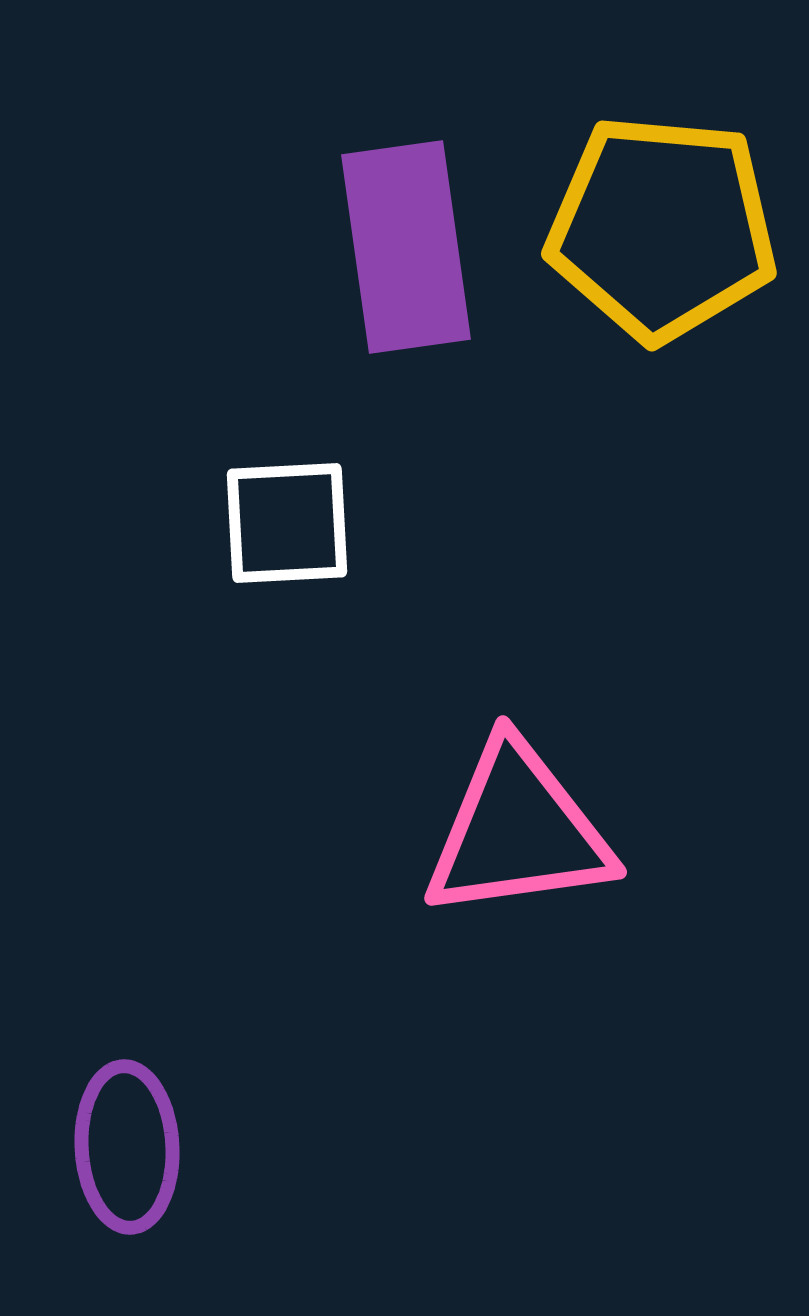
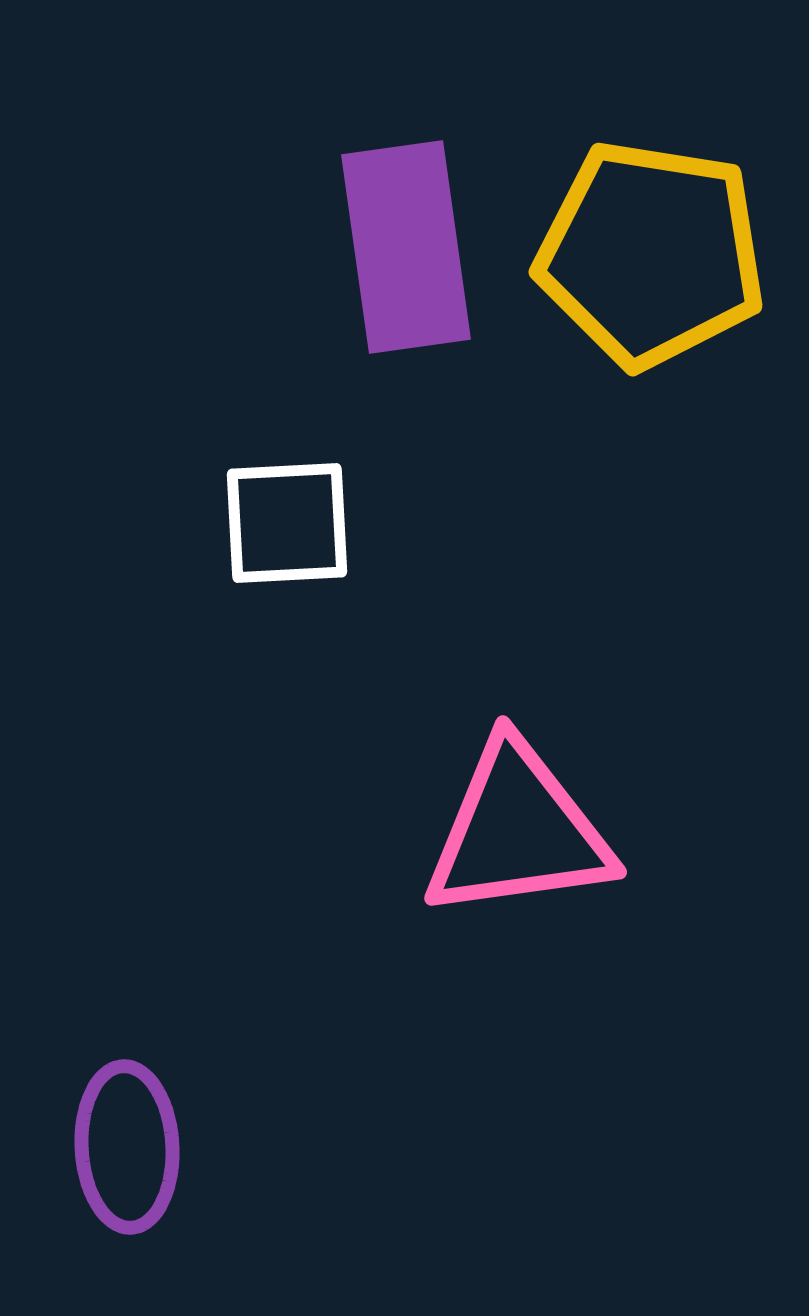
yellow pentagon: moved 11 px left, 26 px down; rotated 4 degrees clockwise
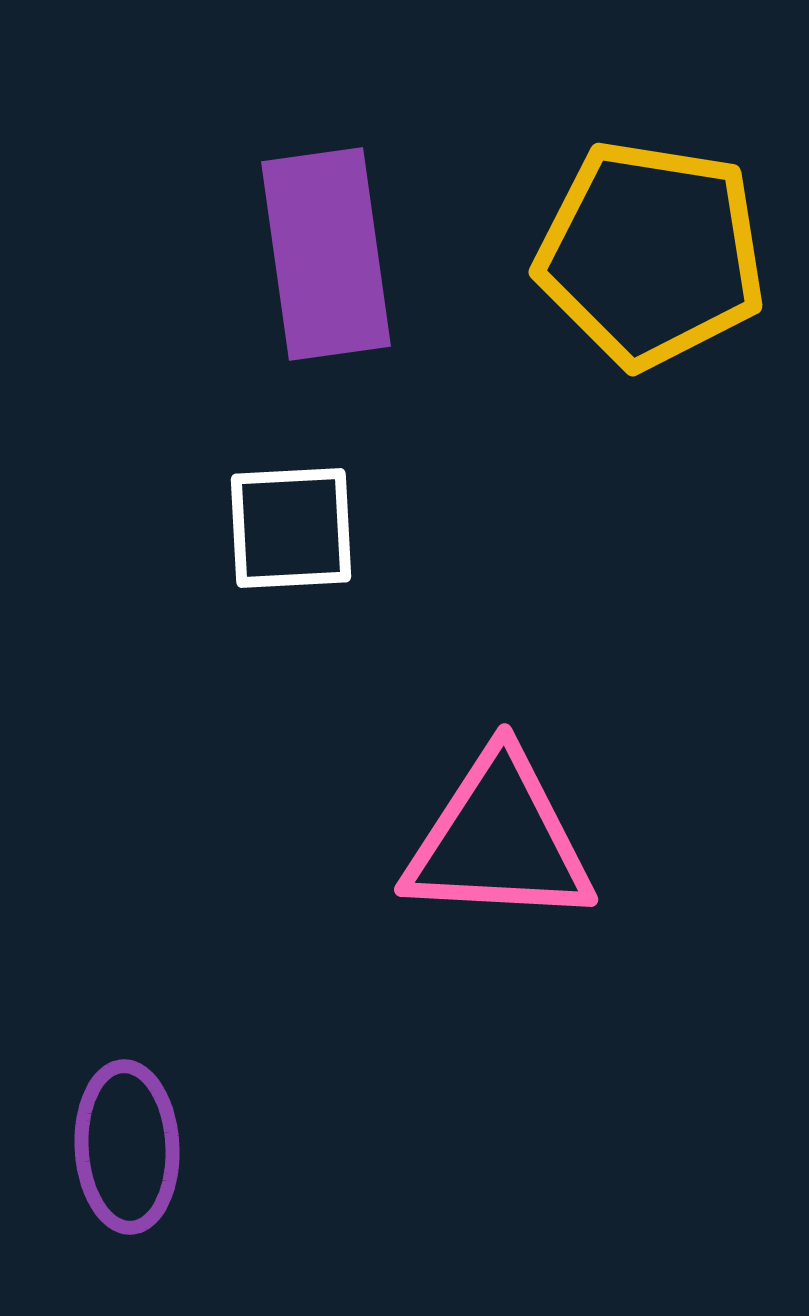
purple rectangle: moved 80 px left, 7 px down
white square: moved 4 px right, 5 px down
pink triangle: moved 19 px left, 9 px down; rotated 11 degrees clockwise
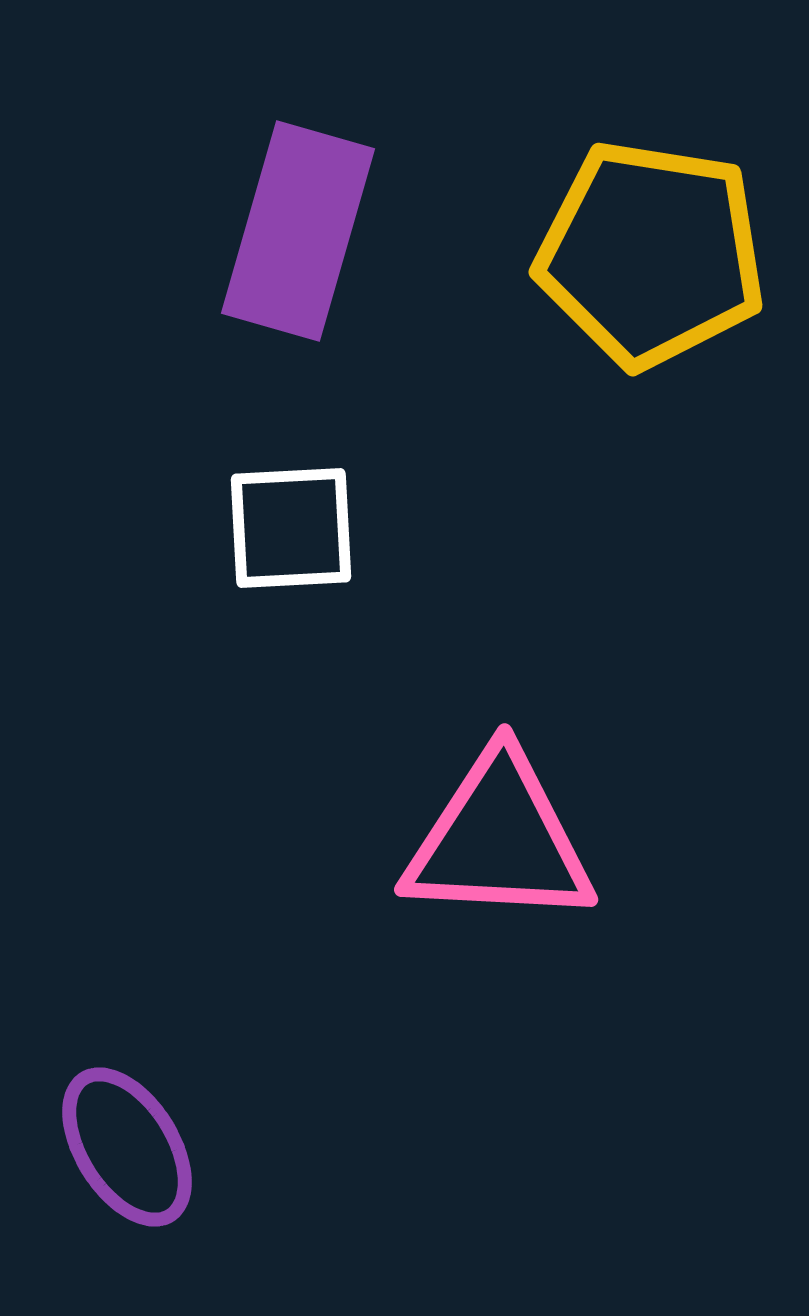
purple rectangle: moved 28 px left, 23 px up; rotated 24 degrees clockwise
purple ellipse: rotated 29 degrees counterclockwise
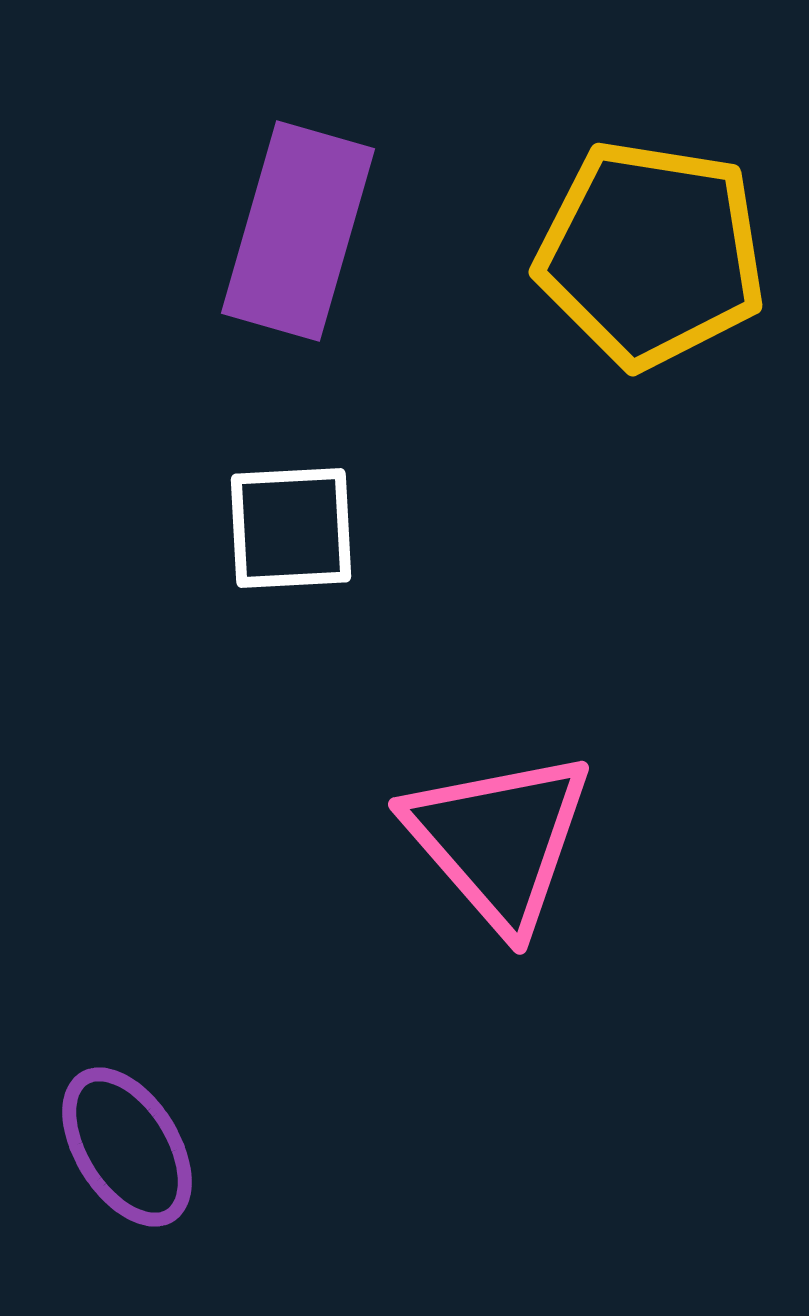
pink triangle: rotated 46 degrees clockwise
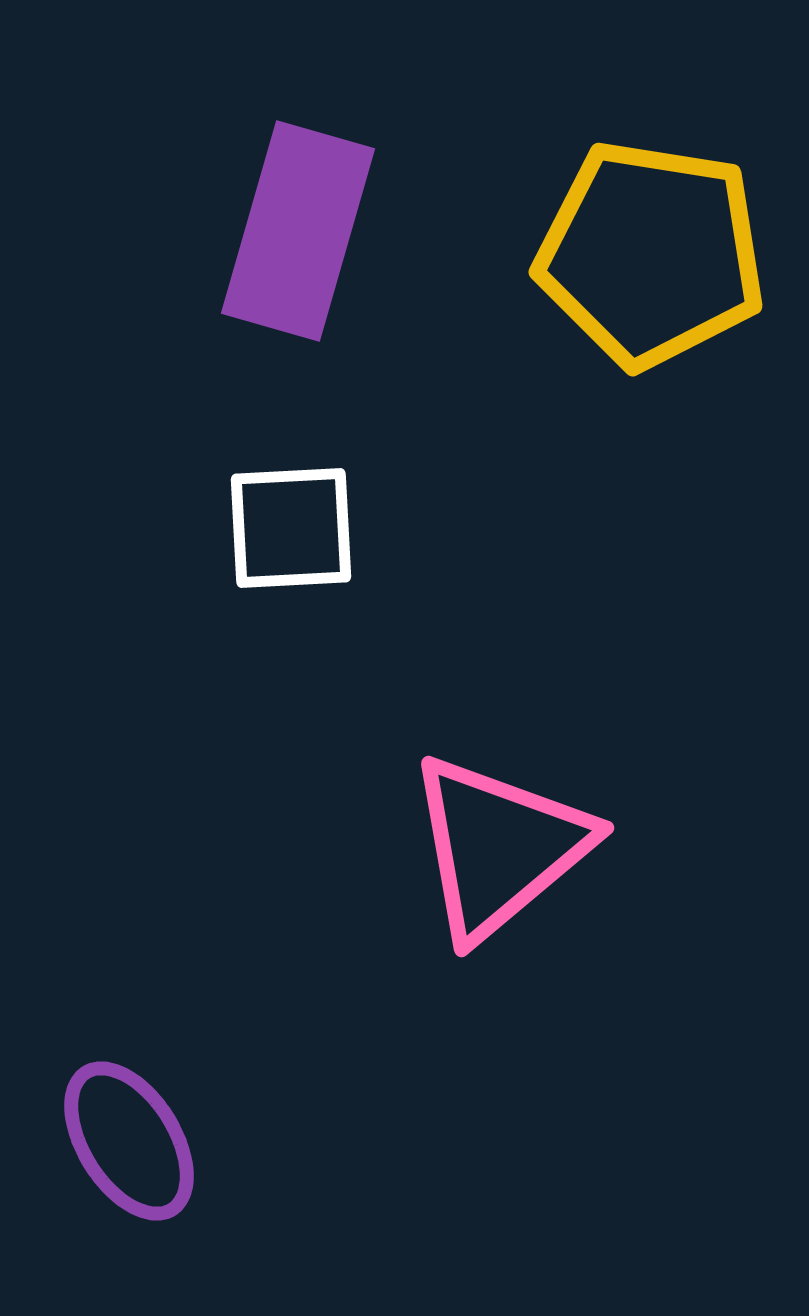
pink triangle: moved 7 px down; rotated 31 degrees clockwise
purple ellipse: moved 2 px right, 6 px up
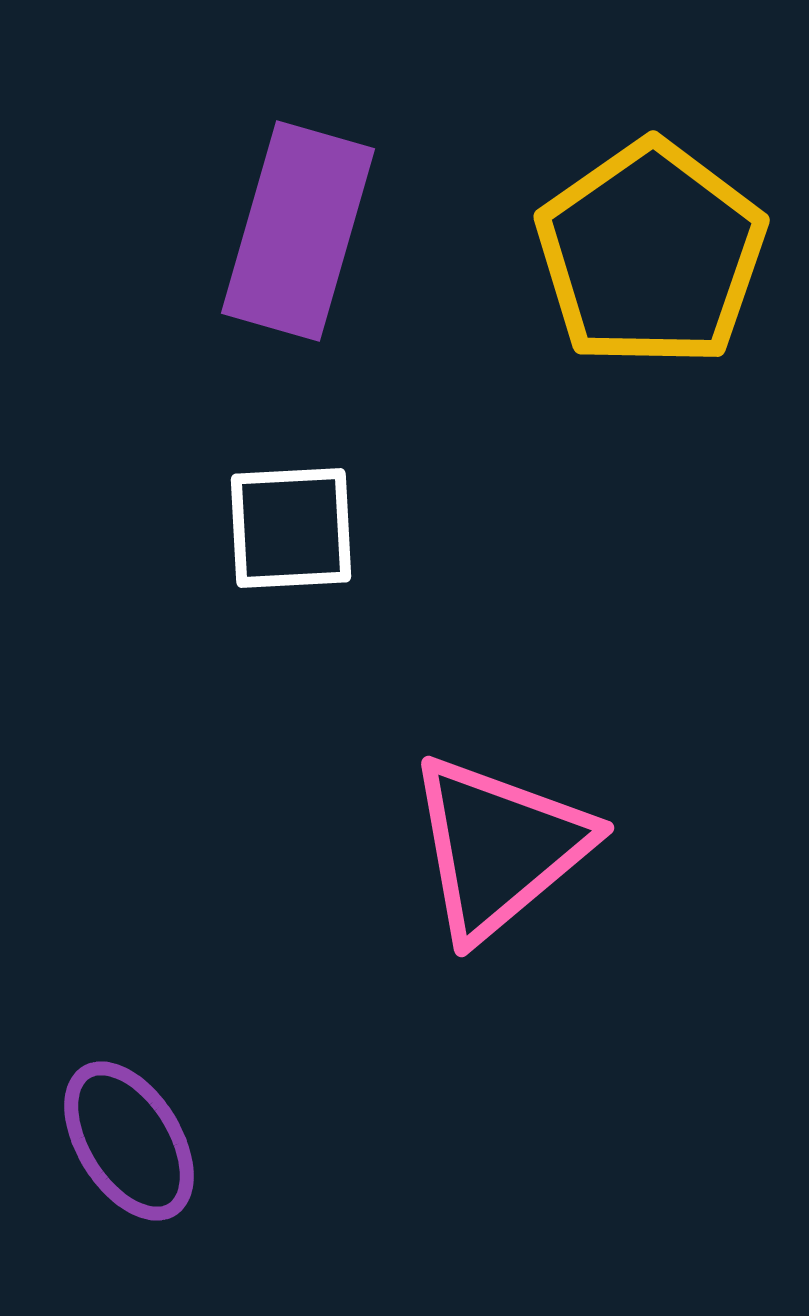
yellow pentagon: rotated 28 degrees clockwise
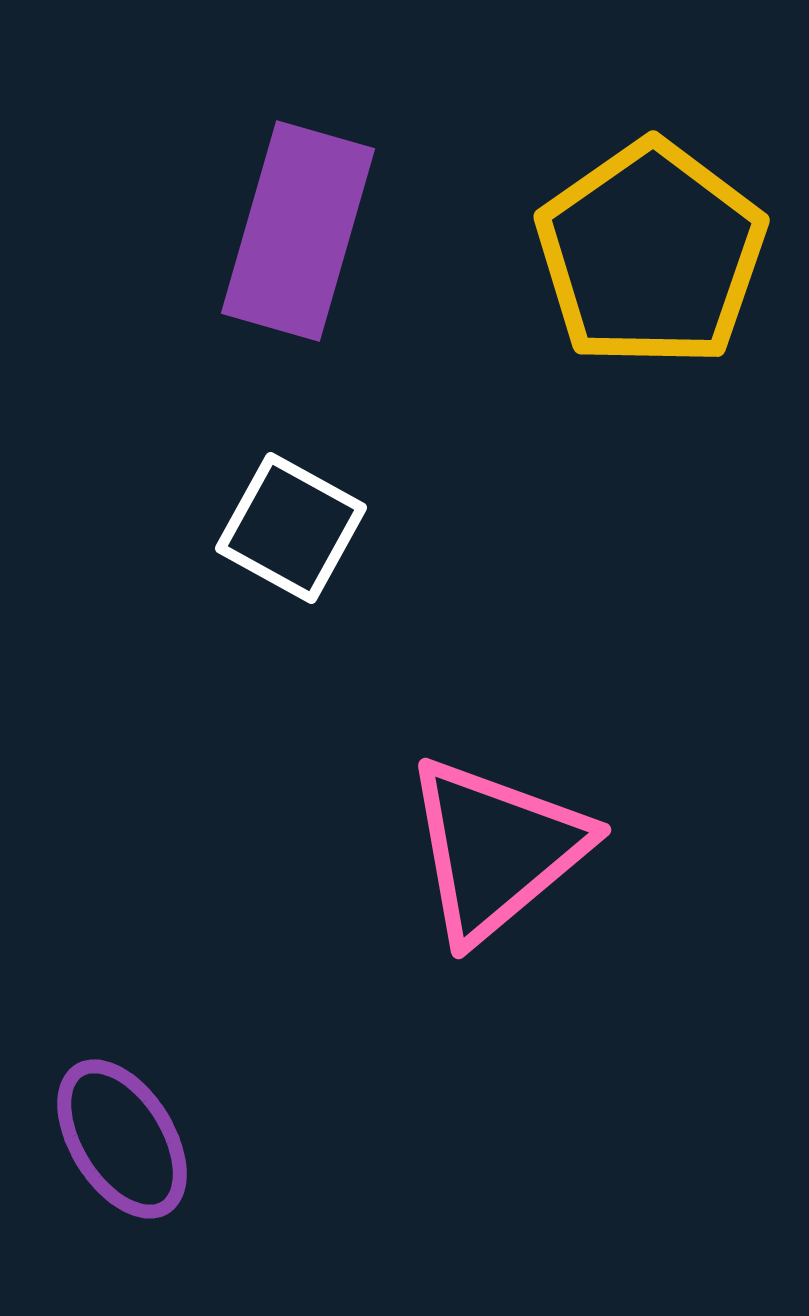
white square: rotated 32 degrees clockwise
pink triangle: moved 3 px left, 2 px down
purple ellipse: moved 7 px left, 2 px up
